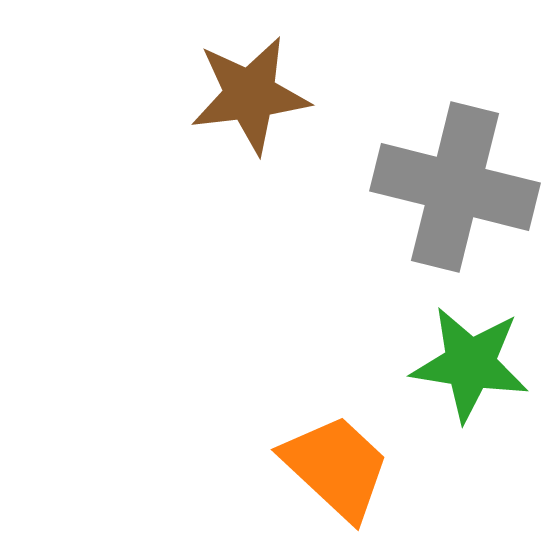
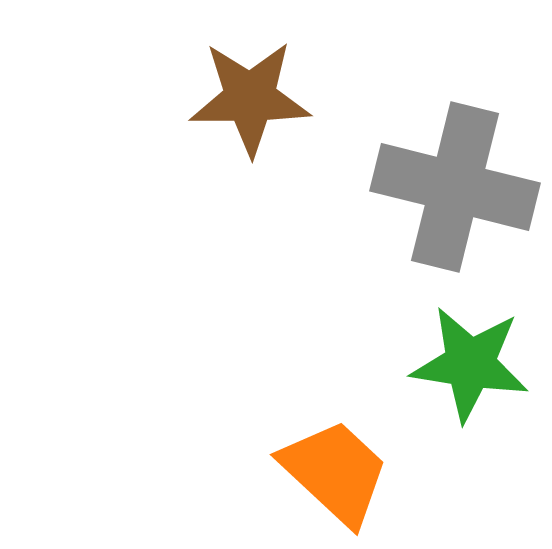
brown star: moved 3 px down; rotated 7 degrees clockwise
orange trapezoid: moved 1 px left, 5 px down
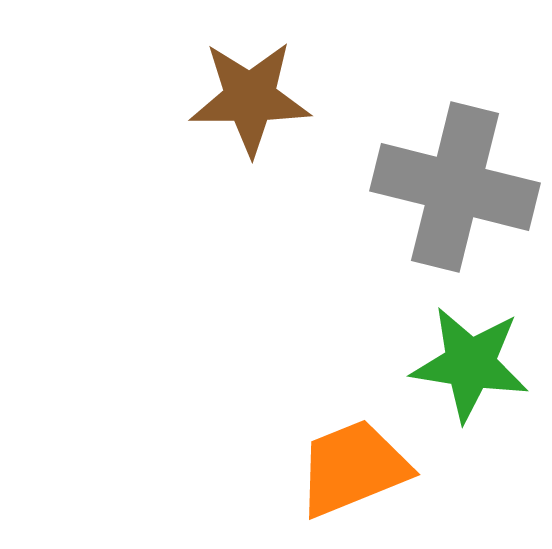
orange trapezoid: moved 18 px right, 4 px up; rotated 65 degrees counterclockwise
